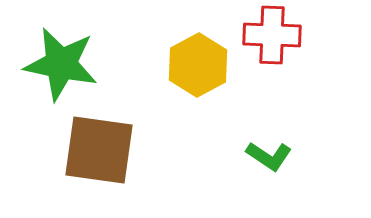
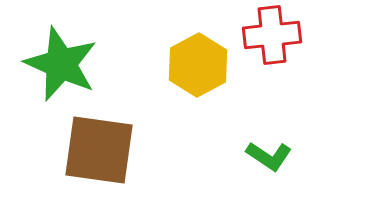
red cross: rotated 8 degrees counterclockwise
green star: rotated 12 degrees clockwise
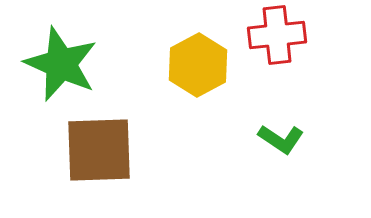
red cross: moved 5 px right
brown square: rotated 10 degrees counterclockwise
green L-shape: moved 12 px right, 17 px up
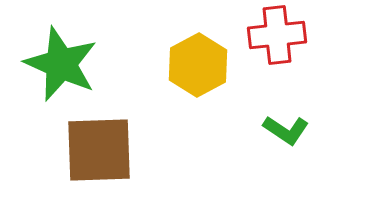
green L-shape: moved 5 px right, 9 px up
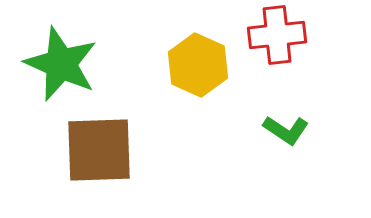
yellow hexagon: rotated 8 degrees counterclockwise
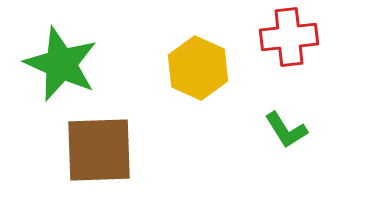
red cross: moved 12 px right, 2 px down
yellow hexagon: moved 3 px down
green L-shape: rotated 24 degrees clockwise
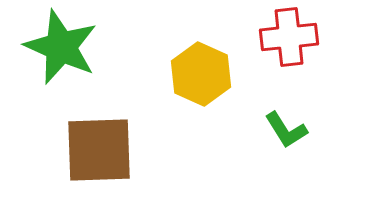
green star: moved 17 px up
yellow hexagon: moved 3 px right, 6 px down
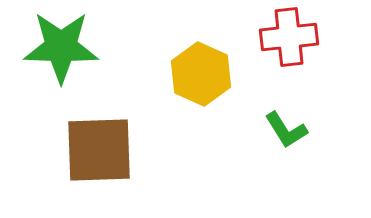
green star: rotated 22 degrees counterclockwise
